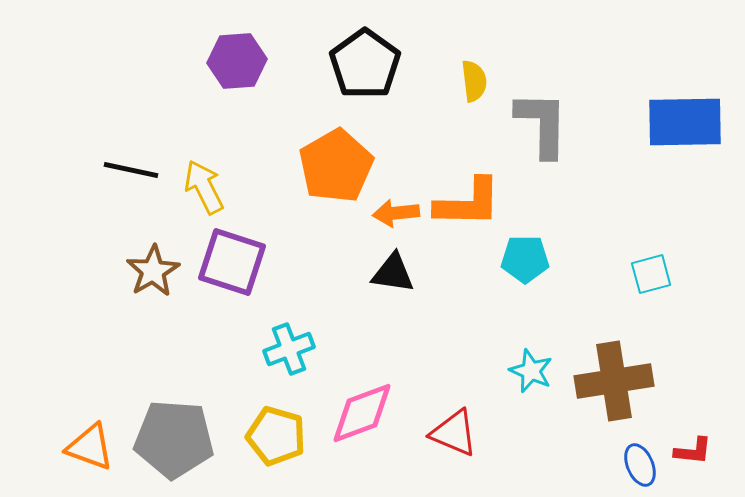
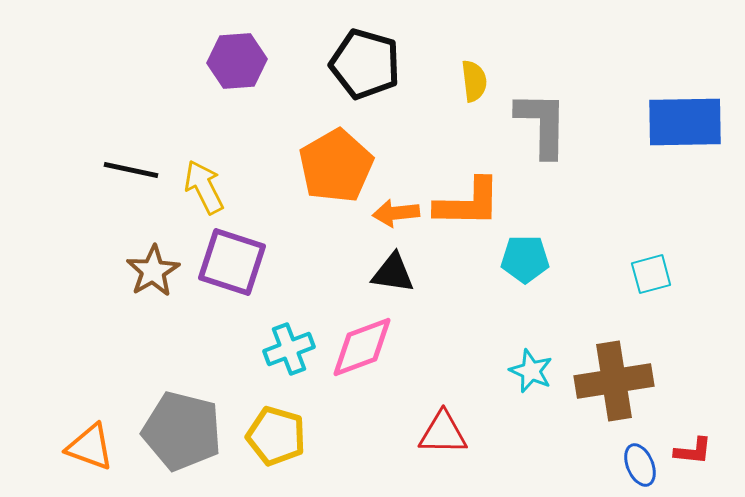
black pentagon: rotated 20 degrees counterclockwise
pink diamond: moved 66 px up
red triangle: moved 11 px left; rotated 22 degrees counterclockwise
gray pentagon: moved 8 px right, 8 px up; rotated 10 degrees clockwise
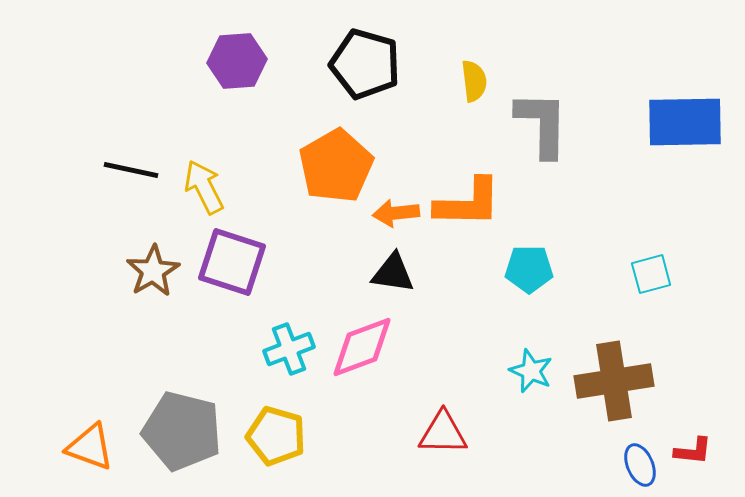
cyan pentagon: moved 4 px right, 10 px down
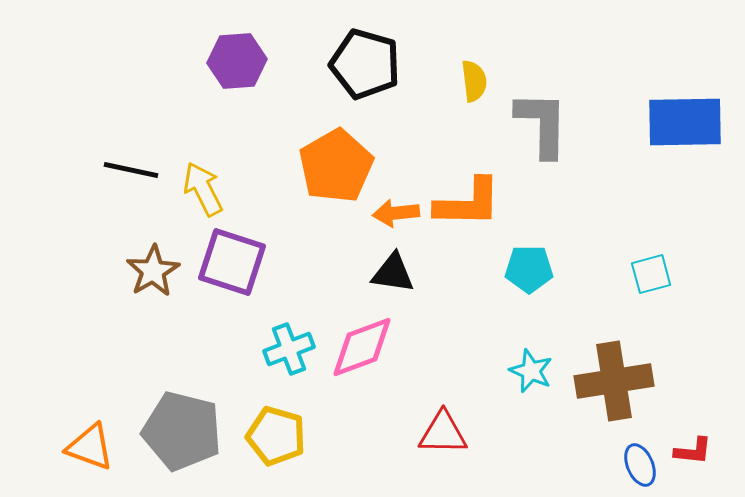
yellow arrow: moved 1 px left, 2 px down
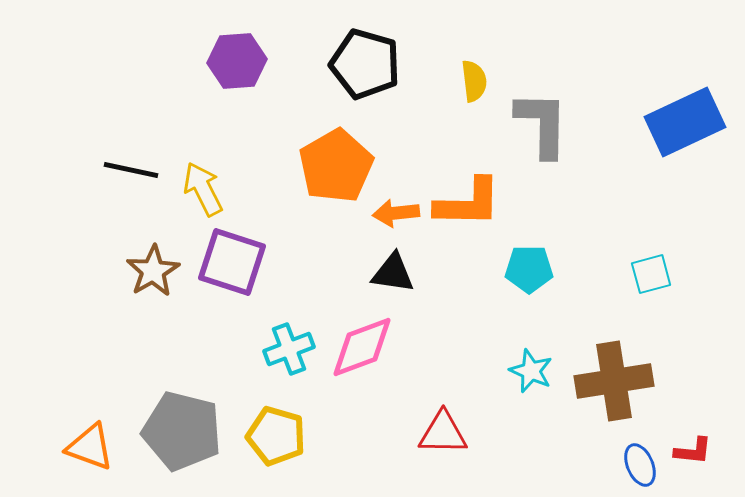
blue rectangle: rotated 24 degrees counterclockwise
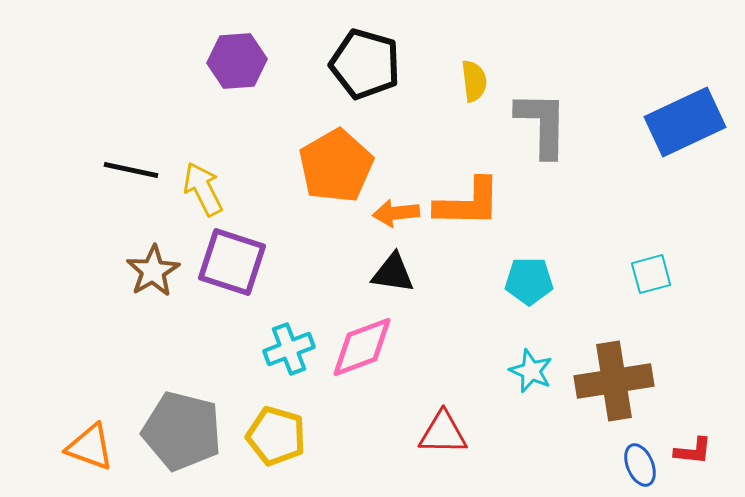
cyan pentagon: moved 12 px down
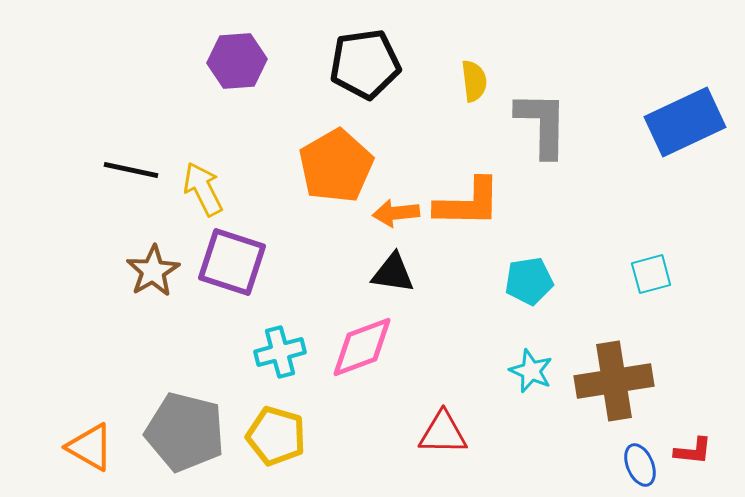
black pentagon: rotated 24 degrees counterclockwise
cyan pentagon: rotated 9 degrees counterclockwise
cyan cross: moved 9 px left, 3 px down; rotated 6 degrees clockwise
gray pentagon: moved 3 px right, 1 px down
orange triangle: rotated 10 degrees clockwise
